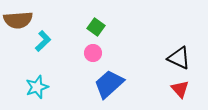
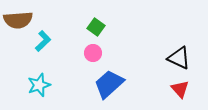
cyan star: moved 2 px right, 2 px up
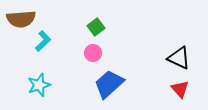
brown semicircle: moved 3 px right, 1 px up
green square: rotated 18 degrees clockwise
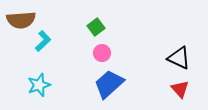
brown semicircle: moved 1 px down
pink circle: moved 9 px right
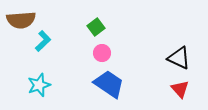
blue trapezoid: rotated 76 degrees clockwise
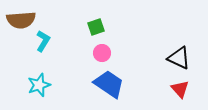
green square: rotated 18 degrees clockwise
cyan L-shape: rotated 15 degrees counterclockwise
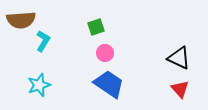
pink circle: moved 3 px right
